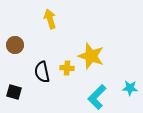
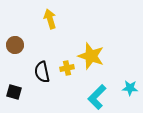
yellow cross: rotated 16 degrees counterclockwise
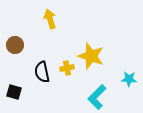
cyan star: moved 1 px left, 9 px up
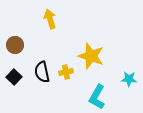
yellow cross: moved 1 px left, 4 px down
black square: moved 15 px up; rotated 28 degrees clockwise
cyan L-shape: rotated 15 degrees counterclockwise
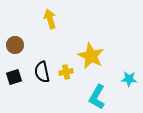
yellow star: rotated 8 degrees clockwise
black square: rotated 28 degrees clockwise
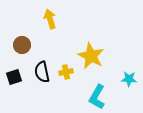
brown circle: moved 7 px right
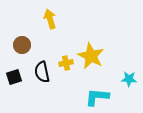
yellow cross: moved 9 px up
cyan L-shape: rotated 65 degrees clockwise
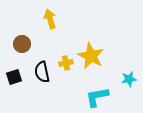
brown circle: moved 1 px up
cyan star: rotated 14 degrees counterclockwise
cyan L-shape: rotated 15 degrees counterclockwise
